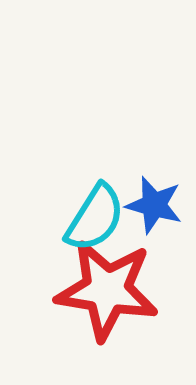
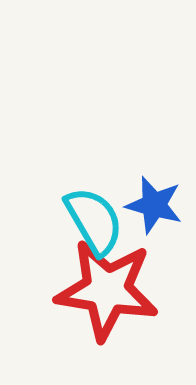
cyan semicircle: moved 1 px left, 3 px down; rotated 62 degrees counterclockwise
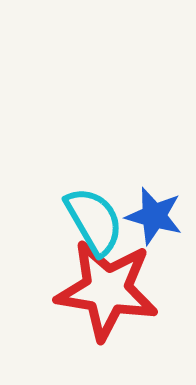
blue star: moved 11 px down
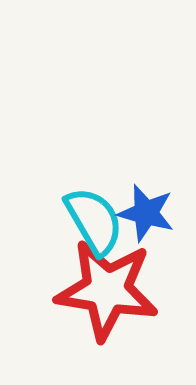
blue star: moved 8 px left, 3 px up
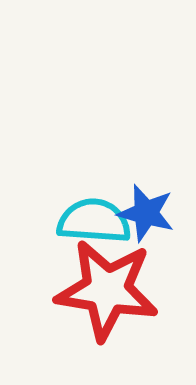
cyan semicircle: rotated 56 degrees counterclockwise
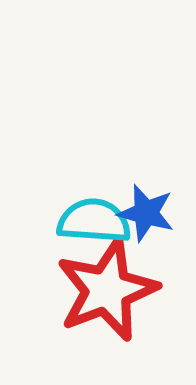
red star: rotated 30 degrees counterclockwise
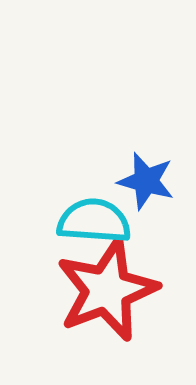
blue star: moved 32 px up
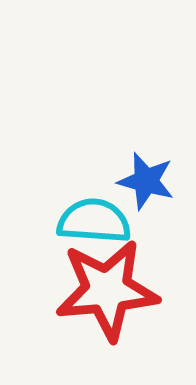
red star: rotated 16 degrees clockwise
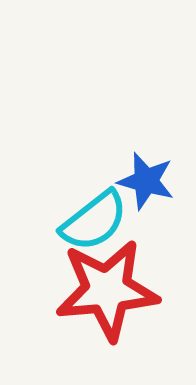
cyan semicircle: rotated 138 degrees clockwise
